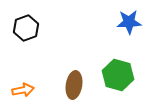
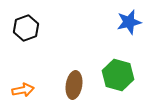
blue star: rotated 10 degrees counterclockwise
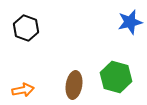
blue star: moved 1 px right
black hexagon: rotated 20 degrees counterclockwise
green hexagon: moved 2 px left, 2 px down
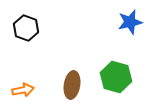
brown ellipse: moved 2 px left
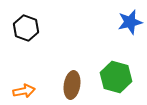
orange arrow: moved 1 px right, 1 px down
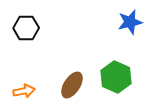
black hexagon: rotated 20 degrees counterclockwise
green hexagon: rotated 8 degrees clockwise
brown ellipse: rotated 24 degrees clockwise
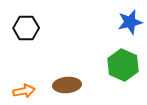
green hexagon: moved 7 px right, 12 px up
brown ellipse: moved 5 px left; rotated 52 degrees clockwise
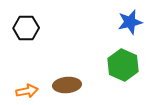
orange arrow: moved 3 px right
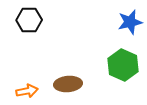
black hexagon: moved 3 px right, 8 px up
brown ellipse: moved 1 px right, 1 px up
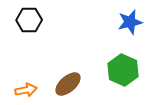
green hexagon: moved 5 px down
brown ellipse: rotated 36 degrees counterclockwise
orange arrow: moved 1 px left, 1 px up
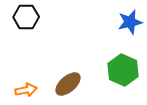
black hexagon: moved 3 px left, 3 px up
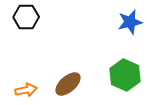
green hexagon: moved 2 px right, 5 px down
